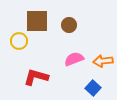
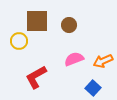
orange arrow: rotated 18 degrees counterclockwise
red L-shape: rotated 45 degrees counterclockwise
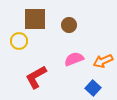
brown square: moved 2 px left, 2 px up
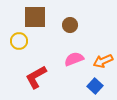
brown square: moved 2 px up
brown circle: moved 1 px right
blue square: moved 2 px right, 2 px up
